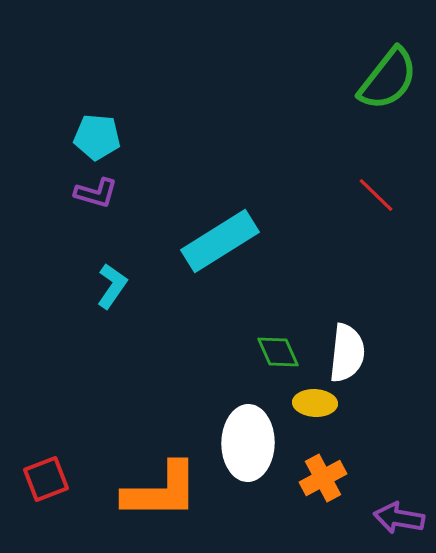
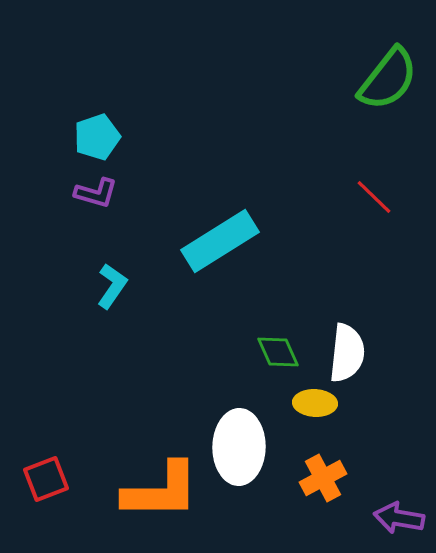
cyan pentagon: rotated 24 degrees counterclockwise
red line: moved 2 px left, 2 px down
white ellipse: moved 9 px left, 4 px down
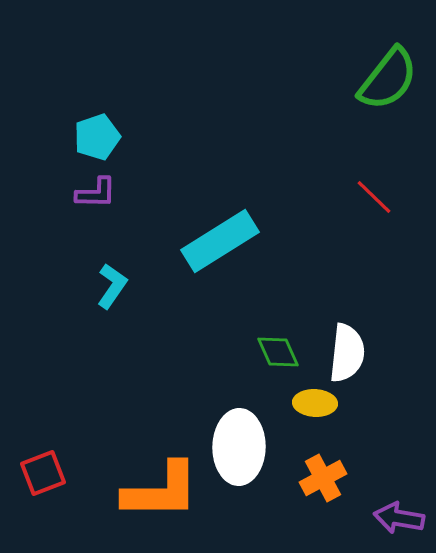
purple L-shape: rotated 15 degrees counterclockwise
red square: moved 3 px left, 6 px up
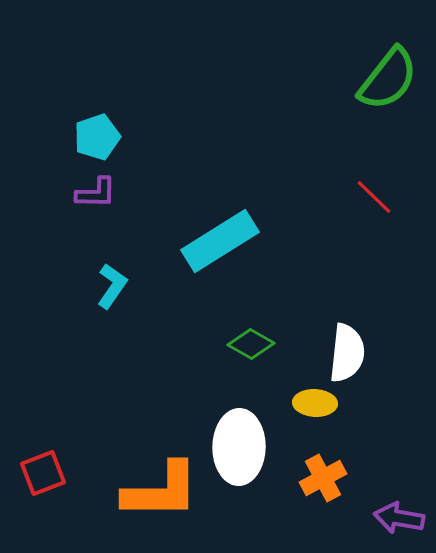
green diamond: moved 27 px left, 8 px up; rotated 36 degrees counterclockwise
